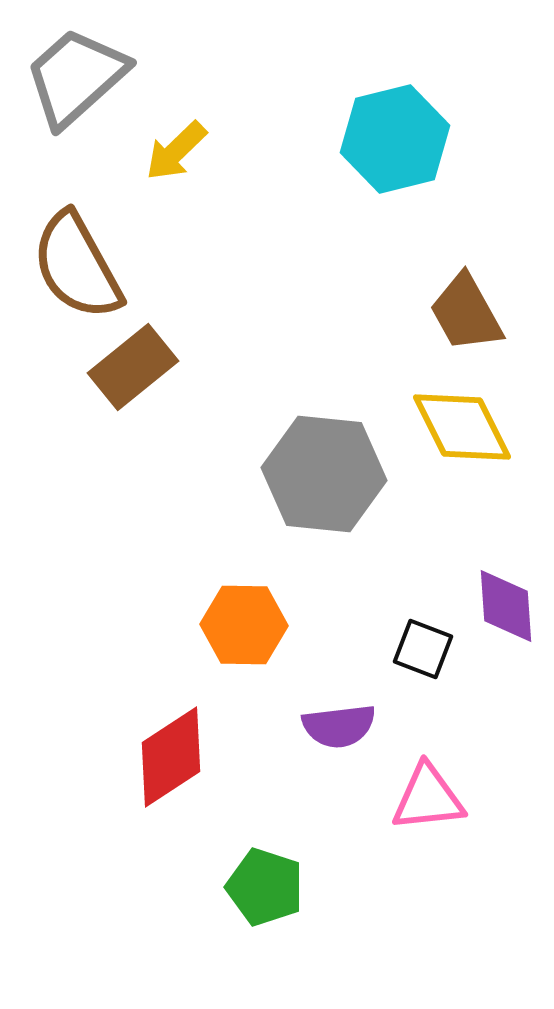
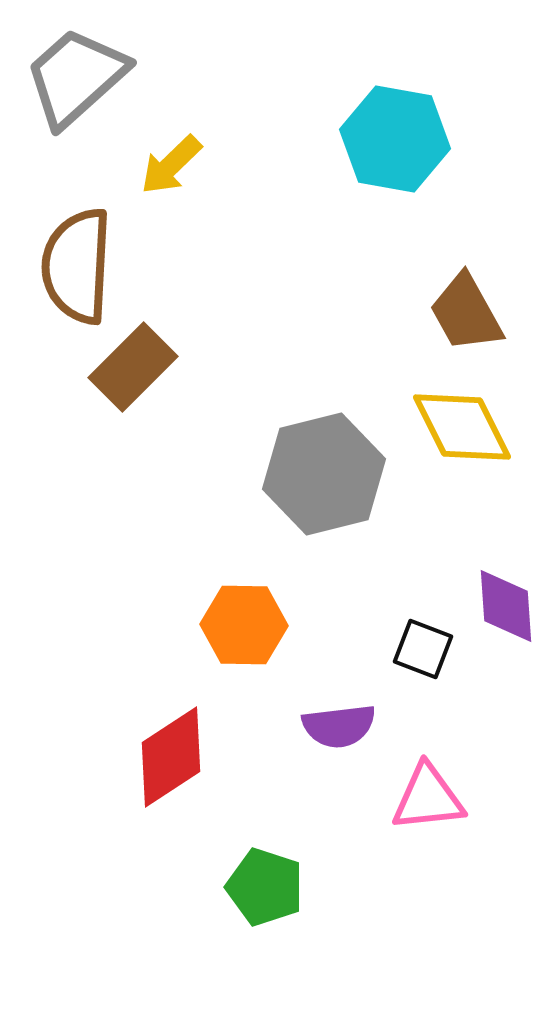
cyan hexagon: rotated 24 degrees clockwise
yellow arrow: moved 5 px left, 14 px down
brown semicircle: rotated 32 degrees clockwise
brown rectangle: rotated 6 degrees counterclockwise
gray hexagon: rotated 20 degrees counterclockwise
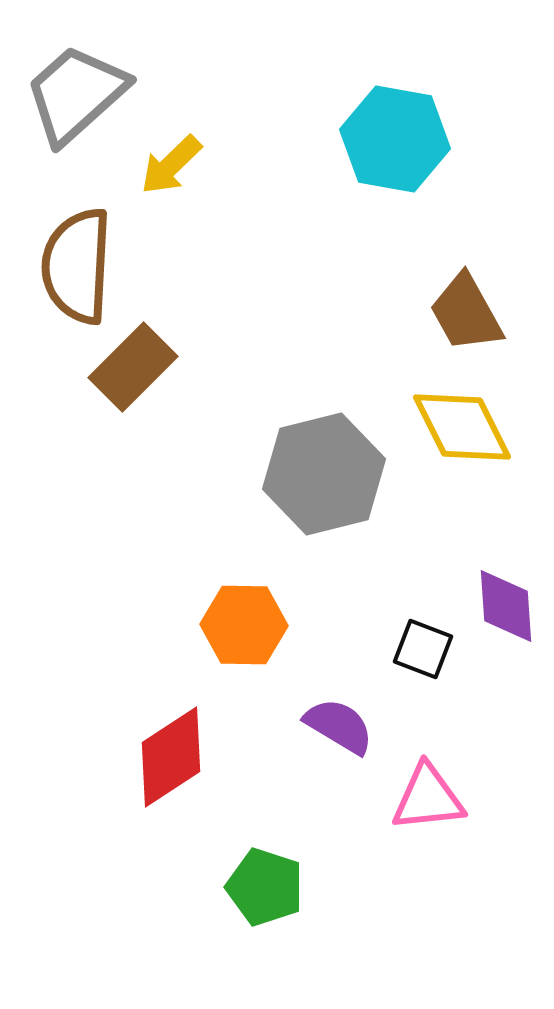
gray trapezoid: moved 17 px down
purple semicircle: rotated 142 degrees counterclockwise
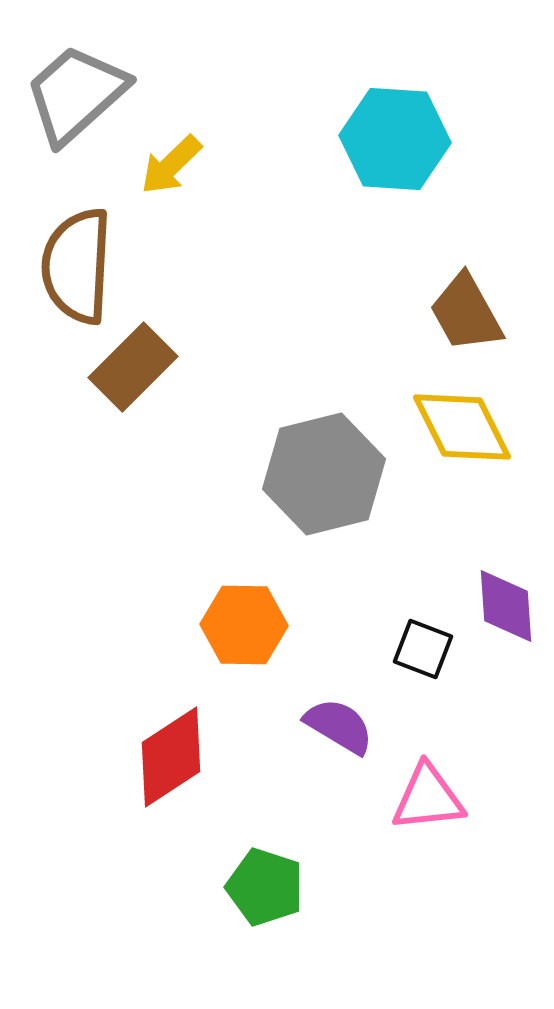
cyan hexagon: rotated 6 degrees counterclockwise
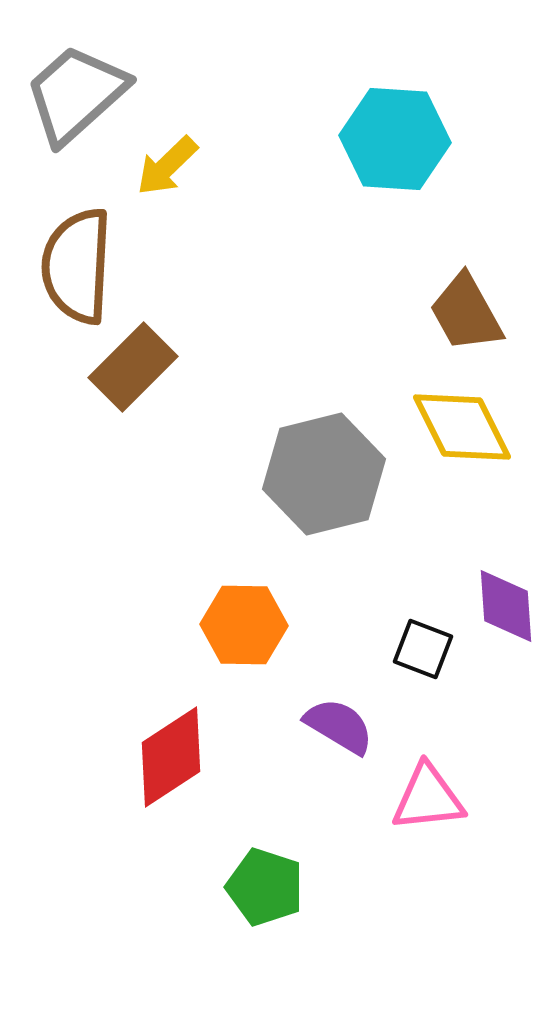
yellow arrow: moved 4 px left, 1 px down
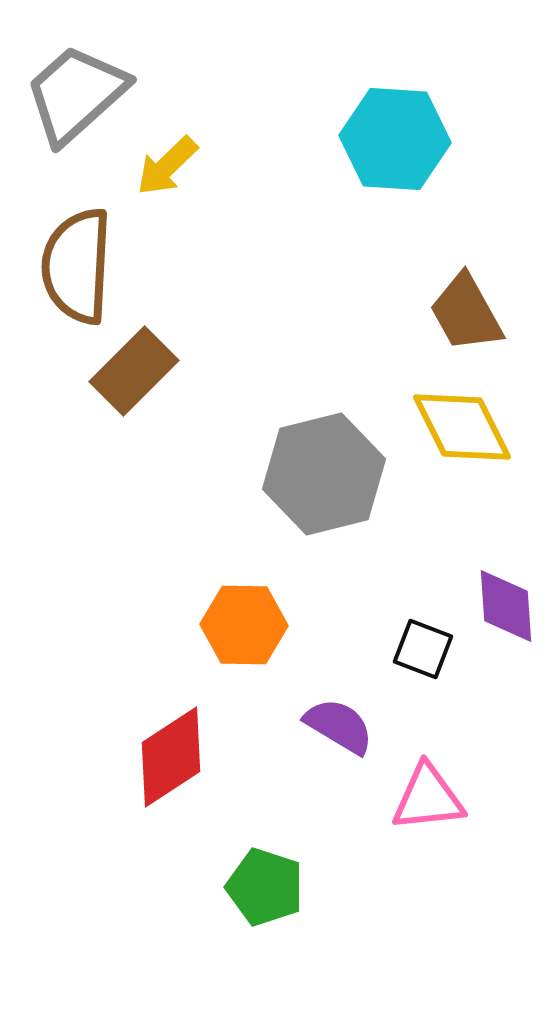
brown rectangle: moved 1 px right, 4 px down
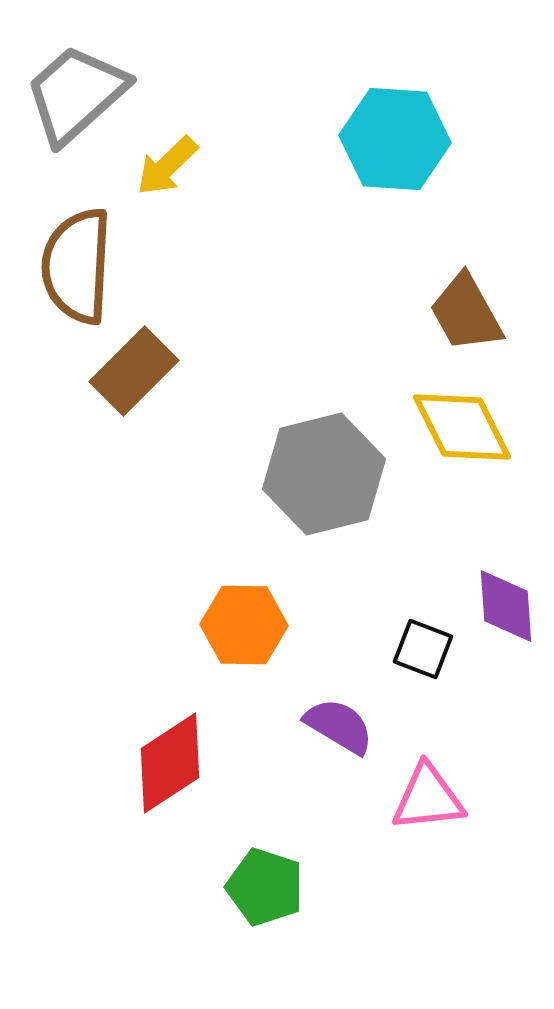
red diamond: moved 1 px left, 6 px down
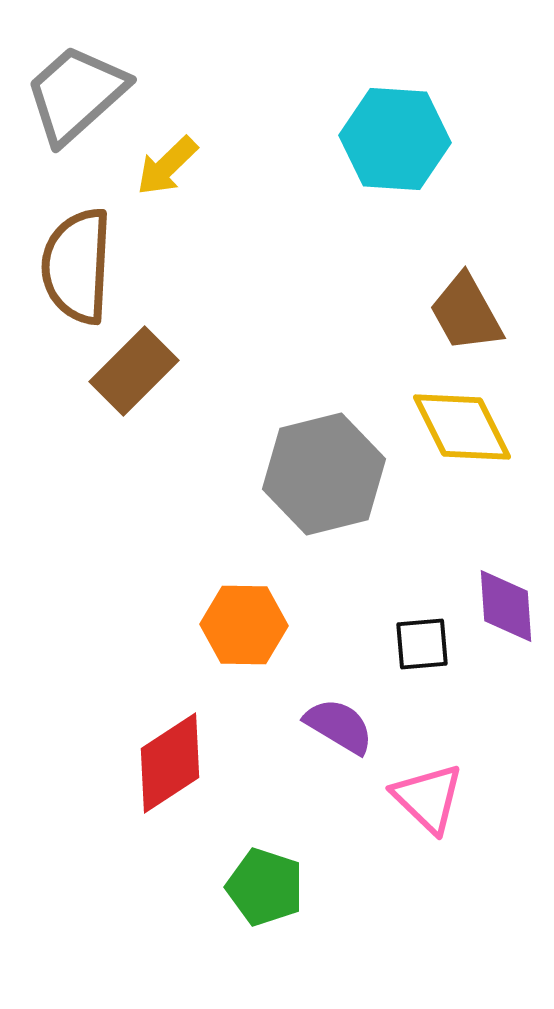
black square: moved 1 px left, 5 px up; rotated 26 degrees counterclockwise
pink triangle: rotated 50 degrees clockwise
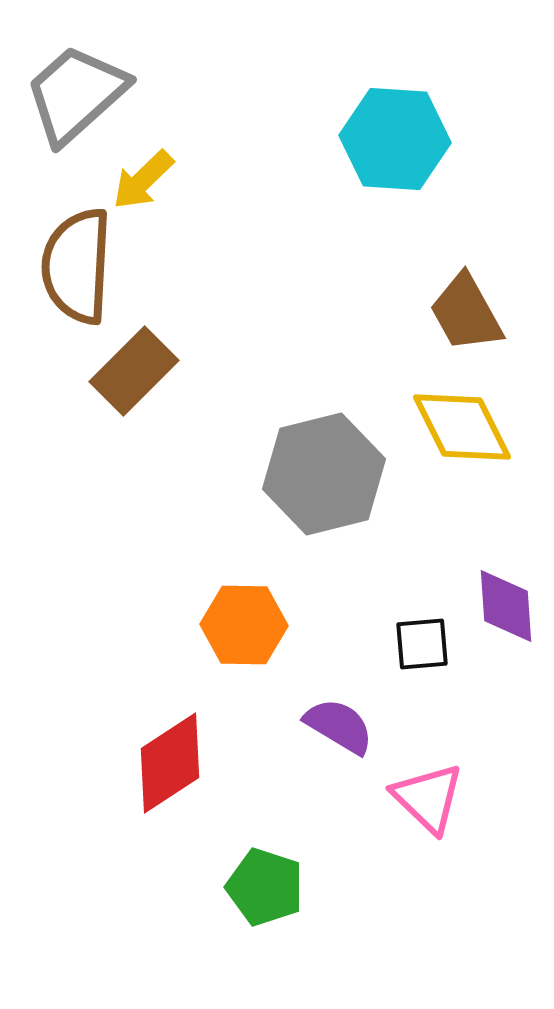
yellow arrow: moved 24 px left, 14 px down
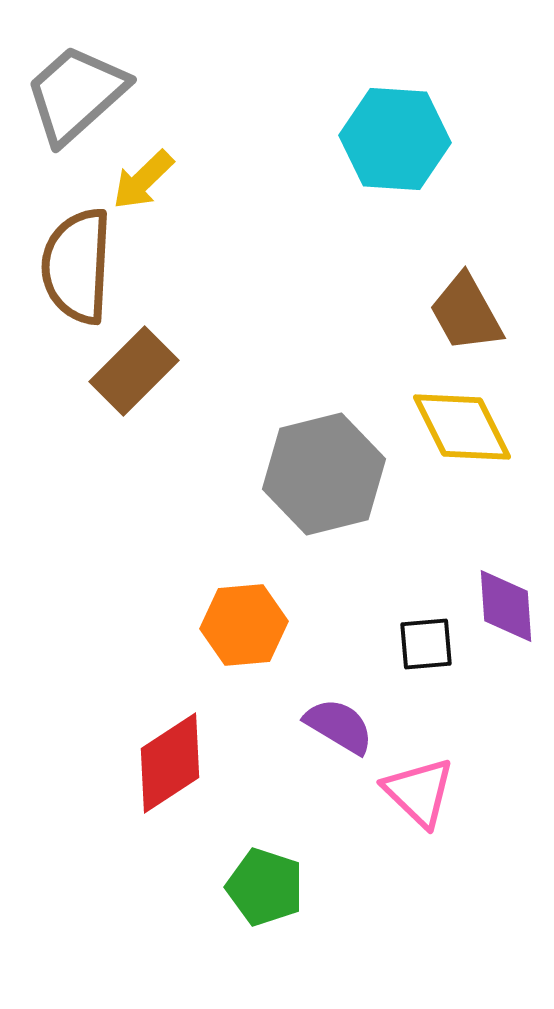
orange hexagon: rotated 6 degrees counterclockwise
black square: moved 4 px right
pink triangle: moved 9 px left, 6 px up
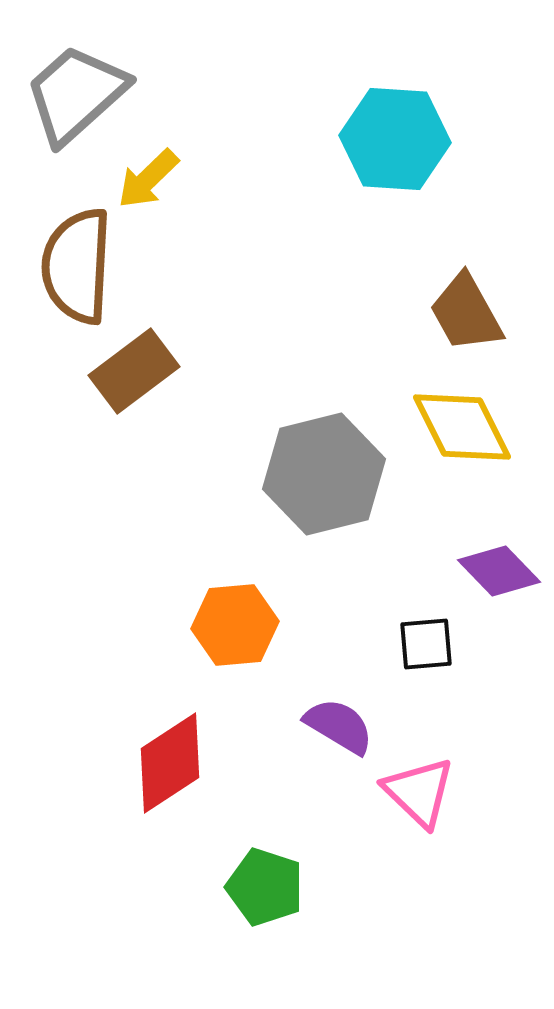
yellow arrow: moved 5 px right, 1 px up
brown rectangle: rotated 8 degrees clockwise
purple diamond: moved 7 px left, 35 px up; rotated 40 degrees counterclockwise
orange hexagon: moved 9 px left
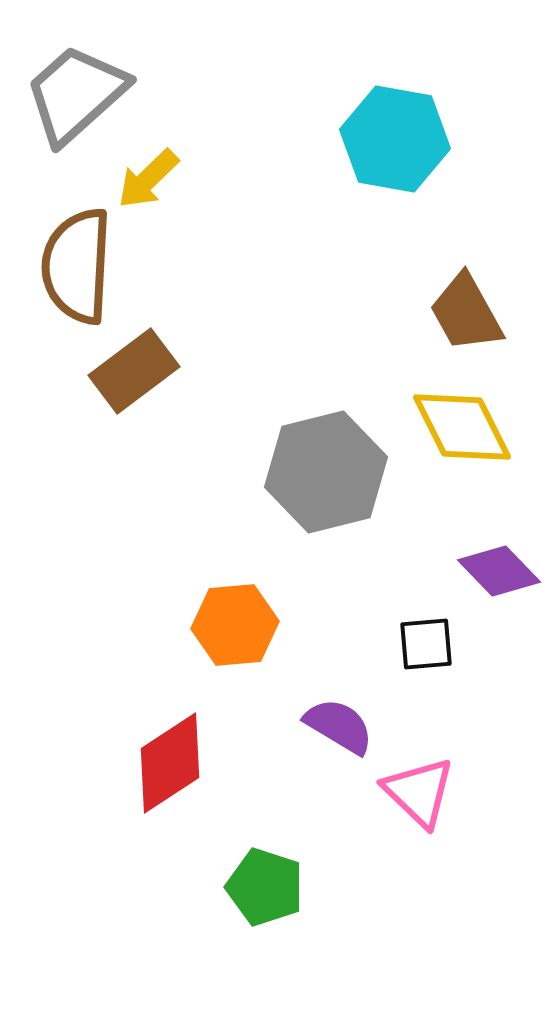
cyan hexagon: rotated 6 degrees clockwise
gray hexagon: moved 2 px right, 2 px up
